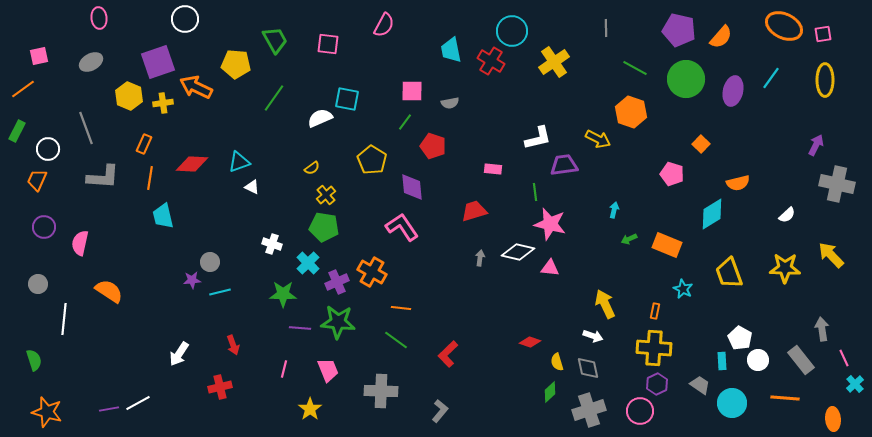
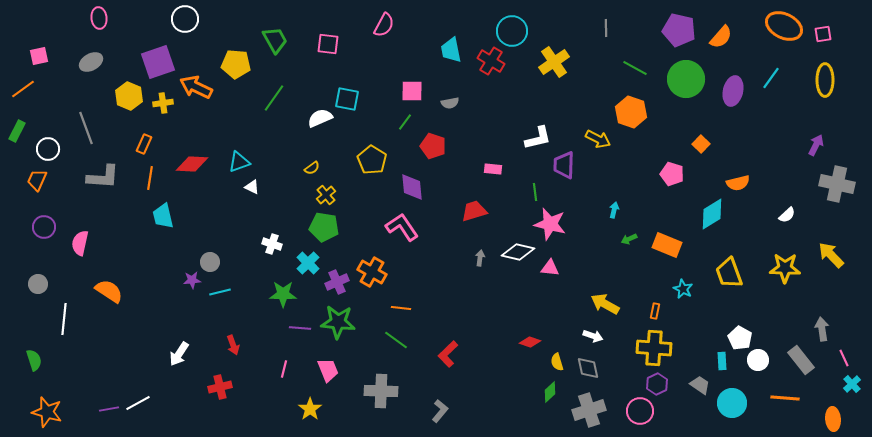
purple trapezoid at (564, 165): rotated 80 degrees counterclockwise
yellow arrow at (605, 304): rotated 36 degrees counterclockwise
cyan cross at (855, 384): moved 3 px left
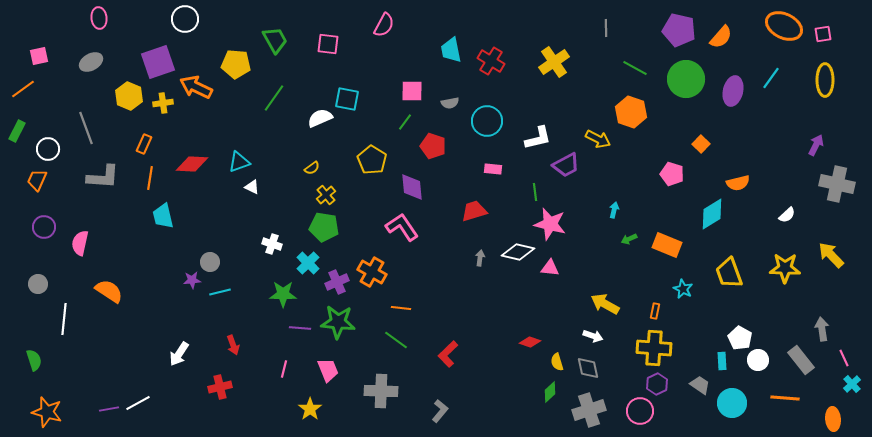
cyan circle at (512, 31): moved 25 px left, 90 px down
purple trapezoid at (564, 165): moved 2 px right; rotated 120 degrees counterclockwise
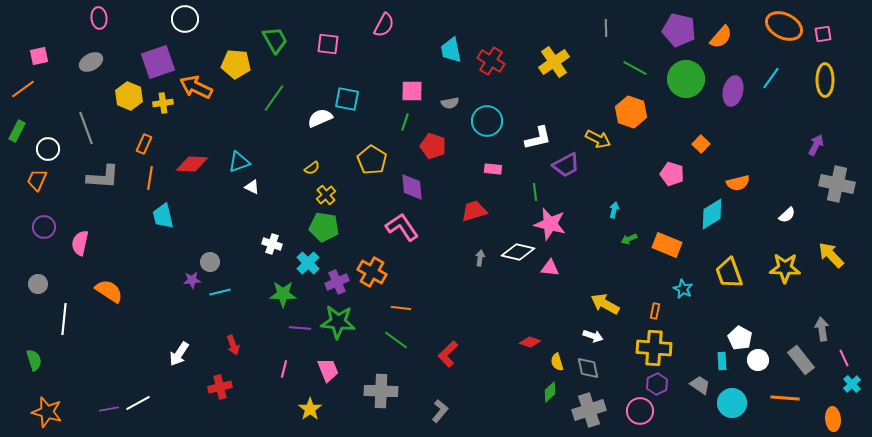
green line at (405, 122): rotated 18 degrees counterclockwise
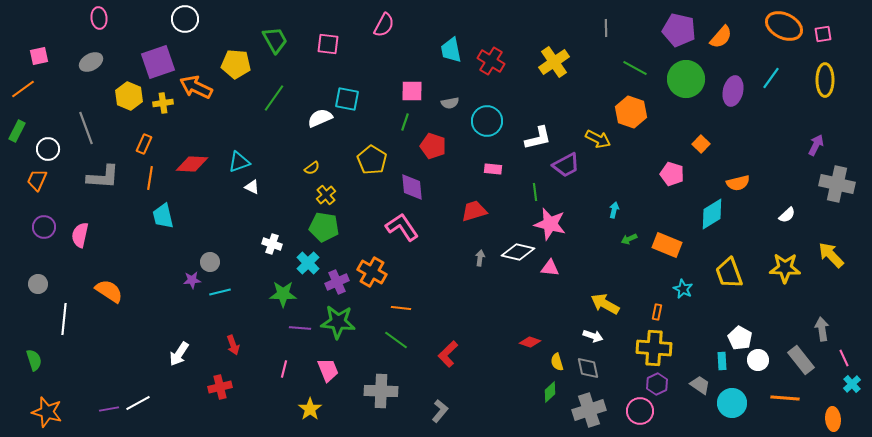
pink semicircle at (80, 243): moved 8 px up
orange rectangle at (655, 311): moved 2 px right, 1 px down
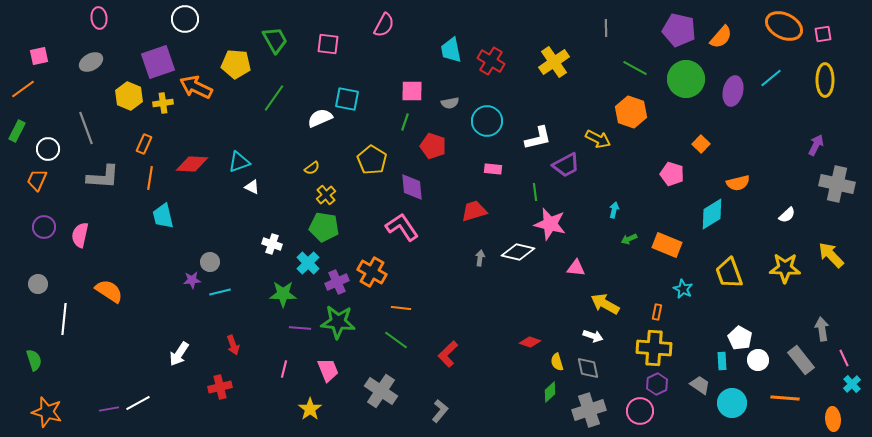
cyan line at (771, 78): rotated 15 degrees clockwise
pink triangle at (550, 268): moved 26 px right
gray cross at (381, 391): rotated 32 degrees clockwise
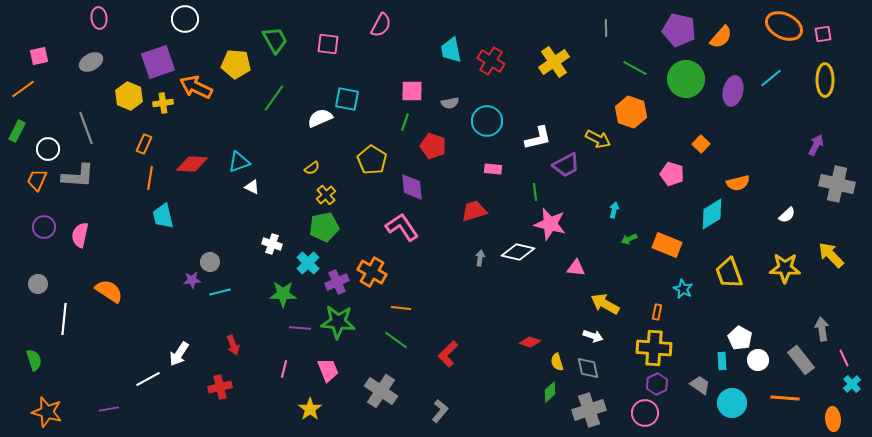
pink semicircle at (384, 25): moved 3 px left
gray L-shape at (103, 177): moved 25 px left, 1 px up
green pentagon at (324, 227): rotated 20 degrees counterclockwise
white line at (138, 403): moved 10 px right, 24 px up
pink circle at (640, 411): moved 5 px right, 2 px down
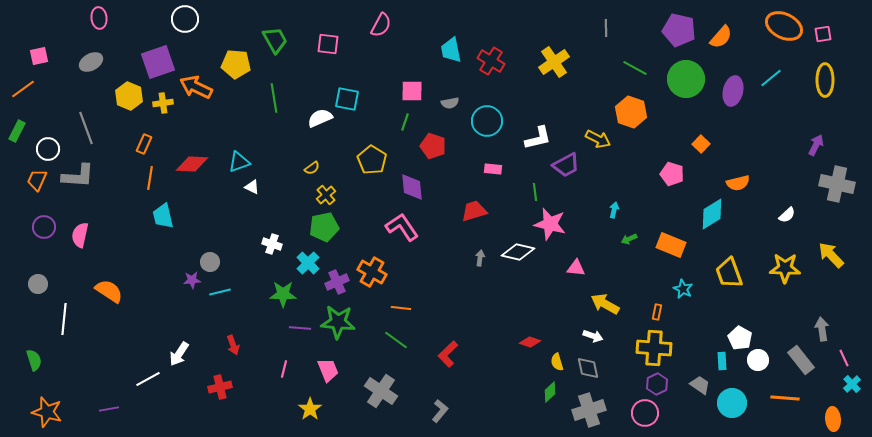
green line at (274, 98): rotated 44 degrees counterclockwise
orange rectangle at (667, 245): moved 4 px right
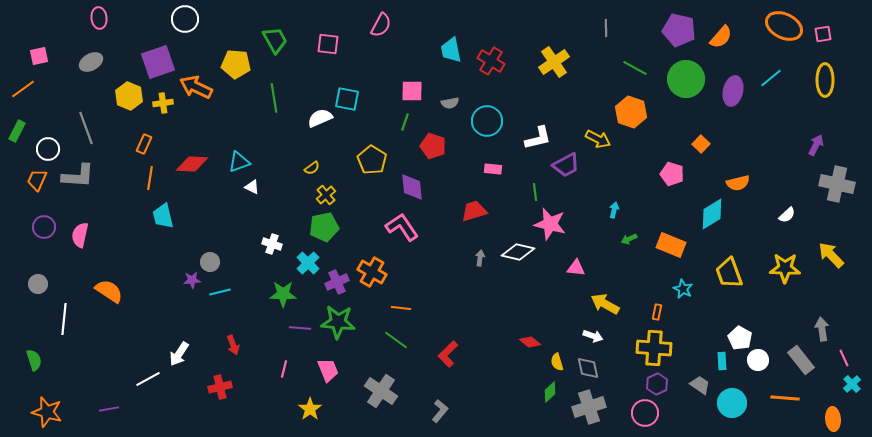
red diamond at (530, 342): rotated 20 degrees clockwise
gray cross at (589, 410): moved 3 px up
